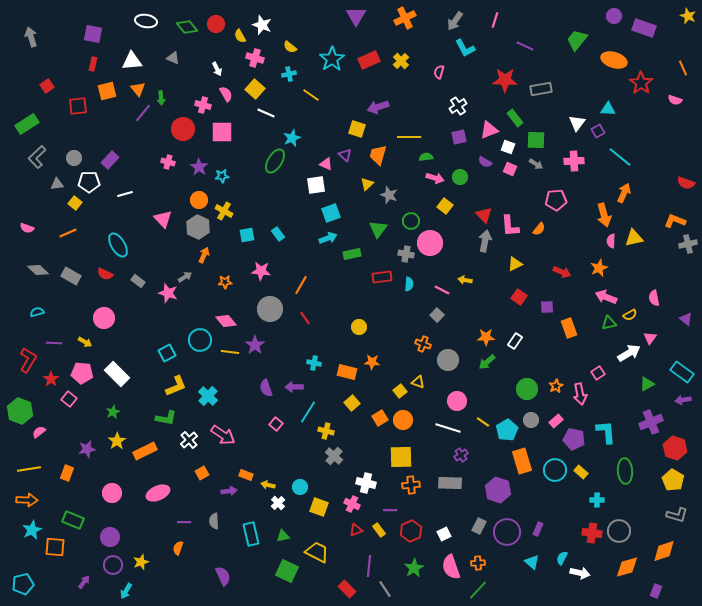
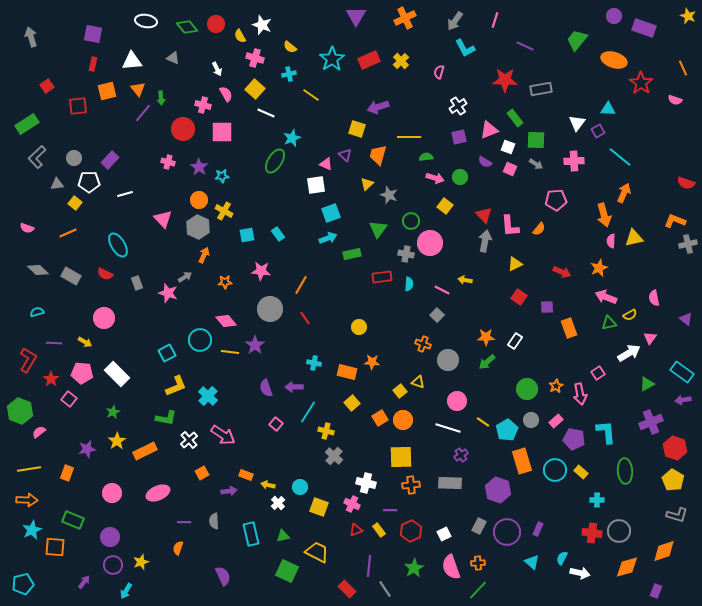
gray rectangle at (138, 281): moved 1 px left, 2 px down; rotated 32 degrees clockwise
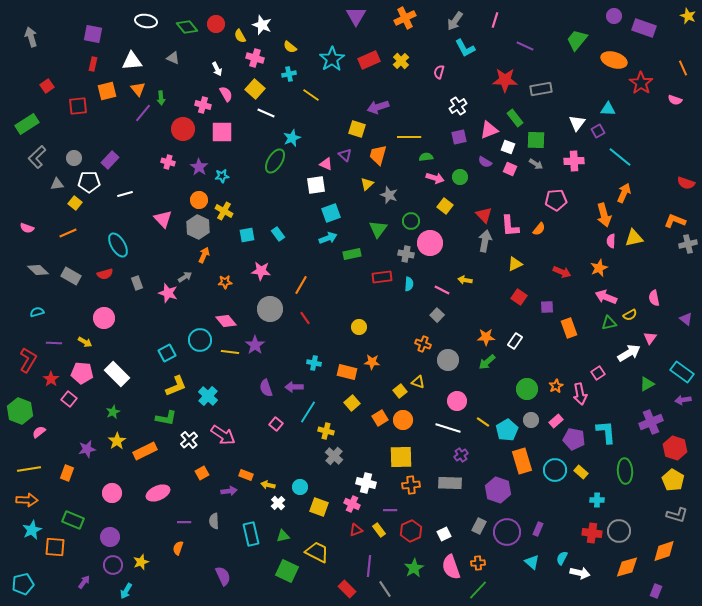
red semicircle at (105, 274): rotated 42 degrees counterclockwise
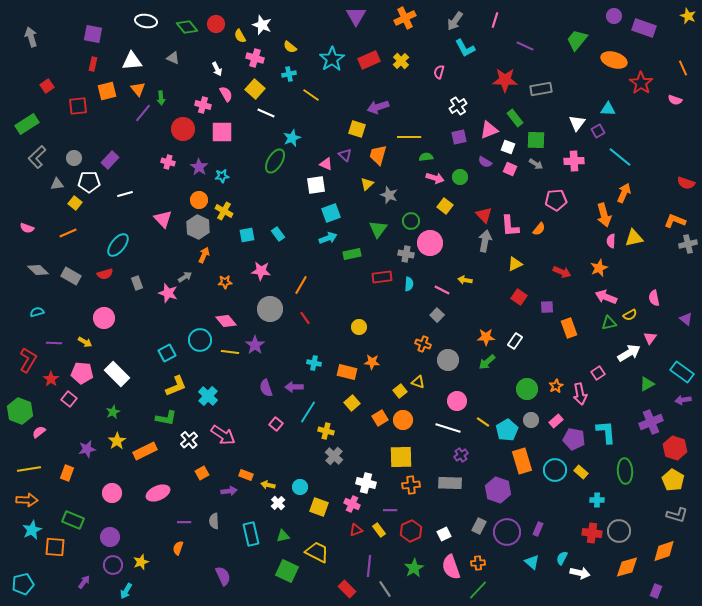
cyan ellipse at (118, 245): rotated 70 degrees clockwise
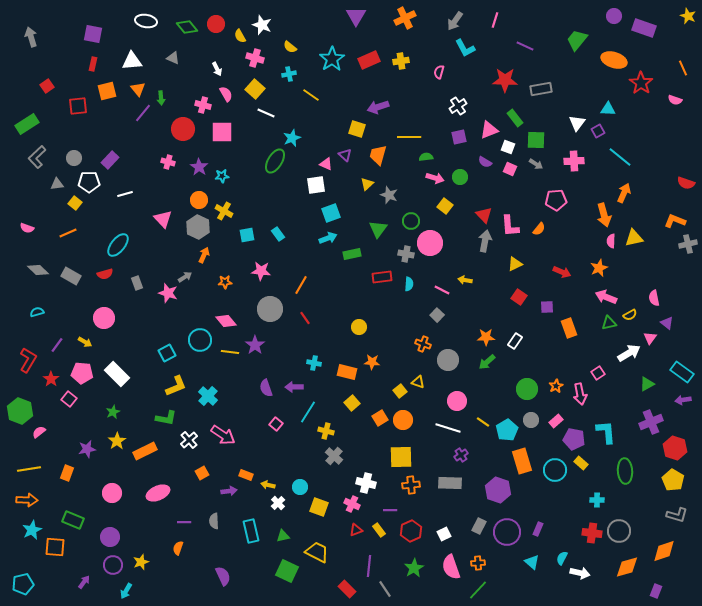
yellow cross at (401, 61): rotated 35 degrees clockwise
purple triangle at (686, 319): moved 19 px left, 4 px down
purple line at (54, 343): moved 3 px right, 2 px down; rotated 56 degrees counterclockwise
yellow rectangle at (581, 472): moved 9 px up
cyan rectangle at (251, 534): moved 3 px up
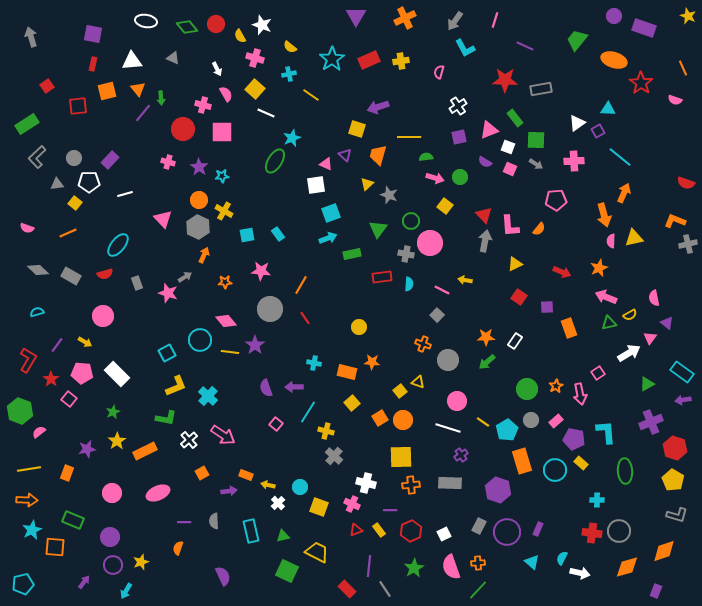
white triangle at (577, 123): rotated 18 degrees clockwise
pink circle at (104, 318): moved 1 px left, 2 px up
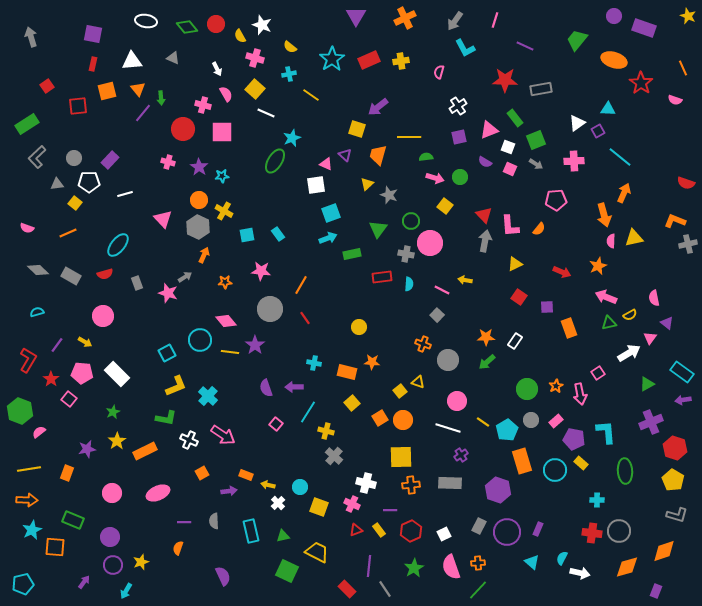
purple arrow at (378, 107): rotated 20 degrees counterclockwise
green square at (536, 140): rotated 24 degrees counterclockwise
orange star at (599, 268): moved 1 px left, 2 px up
white cross at (189, 440): rotated 24 degrees counterclockwise
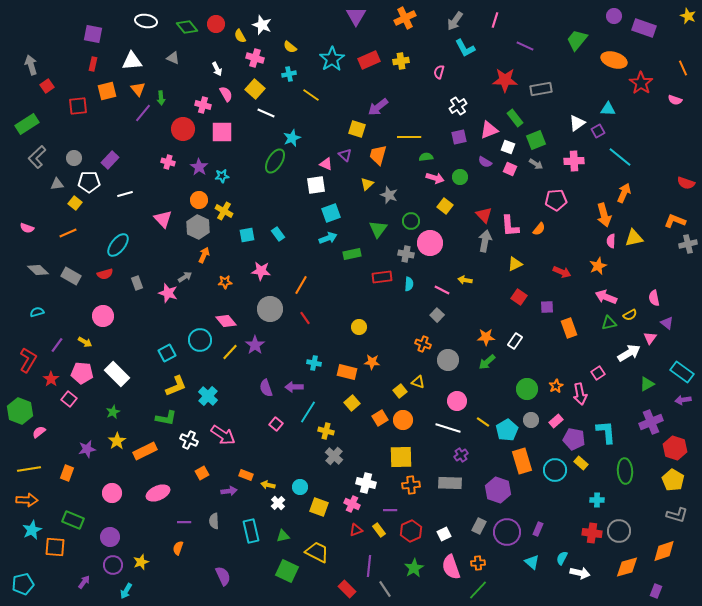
gray arrow at (31, 37): moved 28 px down
yellow line at (230, 352): rotated 54 degrees counterclockwise
